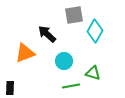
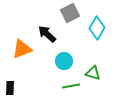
gray square: moved 4 px left, 2 px up; rotated 18 degrees counterclockwise
cyan diamond: moved 2 px right, 3 px up
orange triangle: moved 3 px left, 4 px up
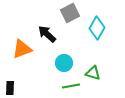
cyan circle: moved 2 px down
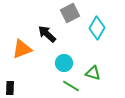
green line: rotated 42 degrees clockwise
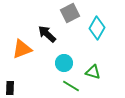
green triangle: moved 1 px up
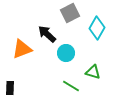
cyan circle: moved 2 px right, 10 px up
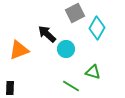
gray square: moved 5 px right
orange triangle: moved 3 px left, 1 px down
cyan circle: moved 4 px up
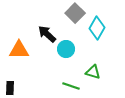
gray square: rotated 18 degrees counterclockwise
orange triangle: rotated 20 degrees clockwise
green line: rotated 12 degrees counterclockwise
